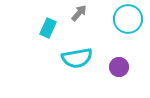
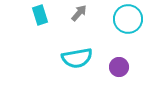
cyan rectangle: moved 8 px left, 13 px up; rotated 42 degrees counterclockwise
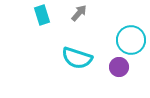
cyan rectangle: moved 2 px right
cyan circle: moved 3 px right, 21 px down
cyan semicircle: rotated 28 degrees clockwise
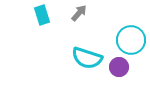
cyan semicircle: moved 10 px right
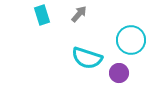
gray arrow: moved 1 px down
purple circle: moved 6 px down
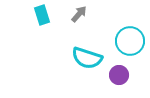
cyan circle: moved 1 px left, 1 px down
purple circle: moved 2 px down
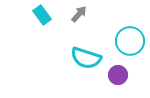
cyan rectangle: rotated 18 degrees counterclockwise
cyan semicircle: moved 1 px left
purple circle: moved 1 px left
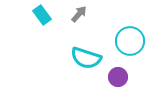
purple circle: moved 2 px down
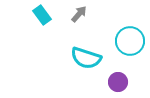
purple circle: moved 5 px down
